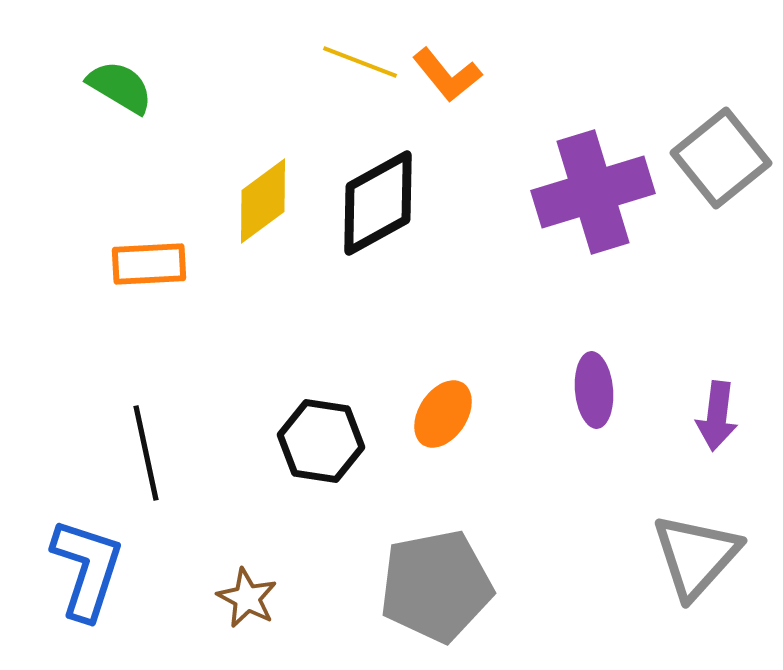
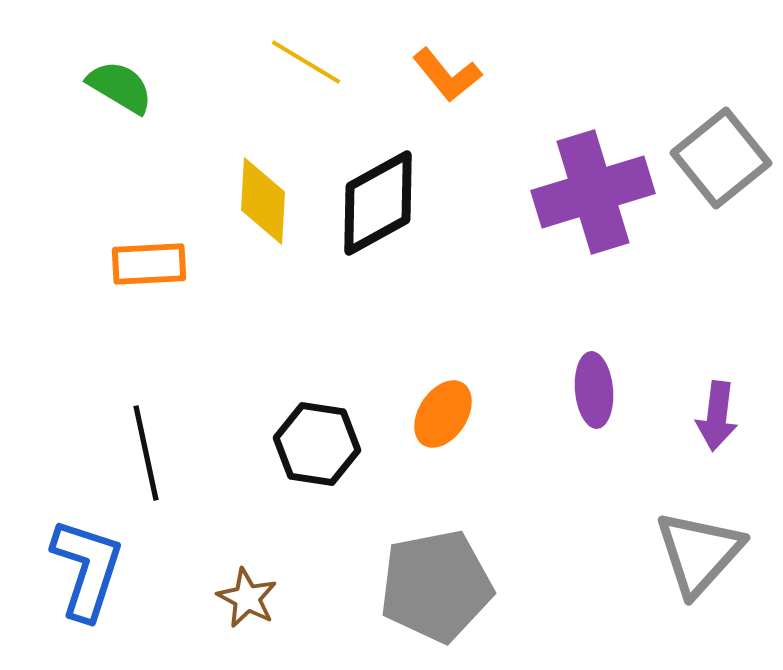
yellow line: moved 54 px left; rotated 10 degrees clockwise
yellow diamond: rotated 50 degrees counterclockwise
black hexagon: moved 4 px left, 3 px down
gray triangle: moved 3 px right, 3 px up
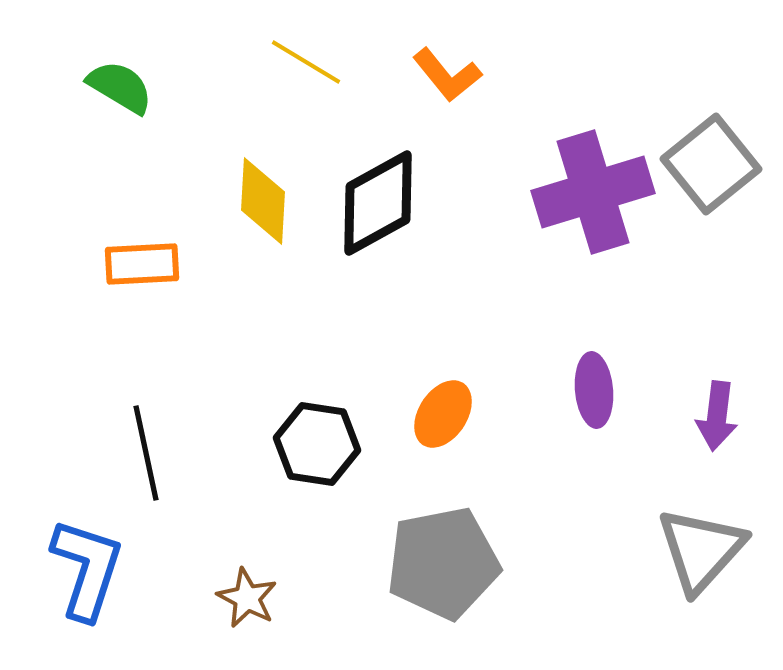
gray square: moved 10 px left, 6 px down
orange rectangle: moved 7 px left
gray triangle: moved 2 px right, 3 px up
gray pentagon: moved 7 px right, 23 px up
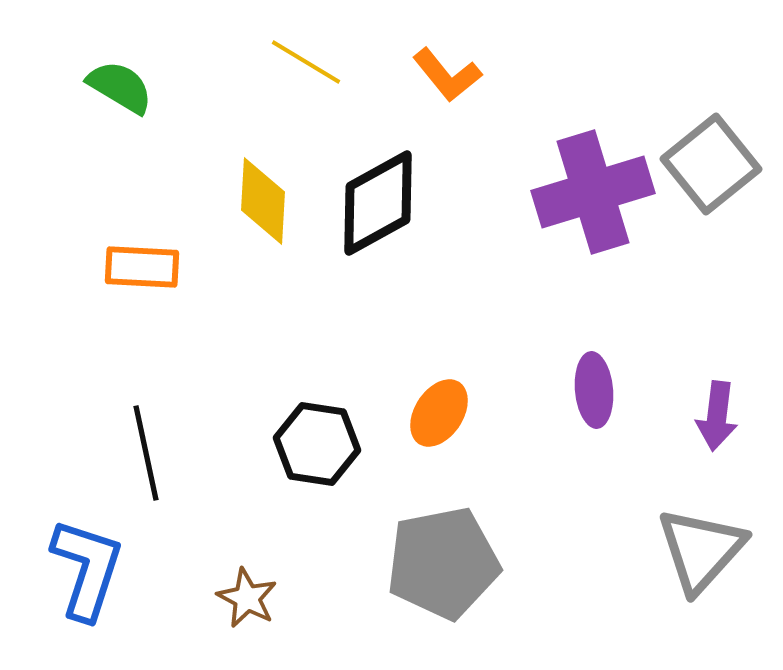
orange rectangle: moved 3 px down; rotated 6 degrees clockwise
orange ellipse: moved 4 px left, 1 px up
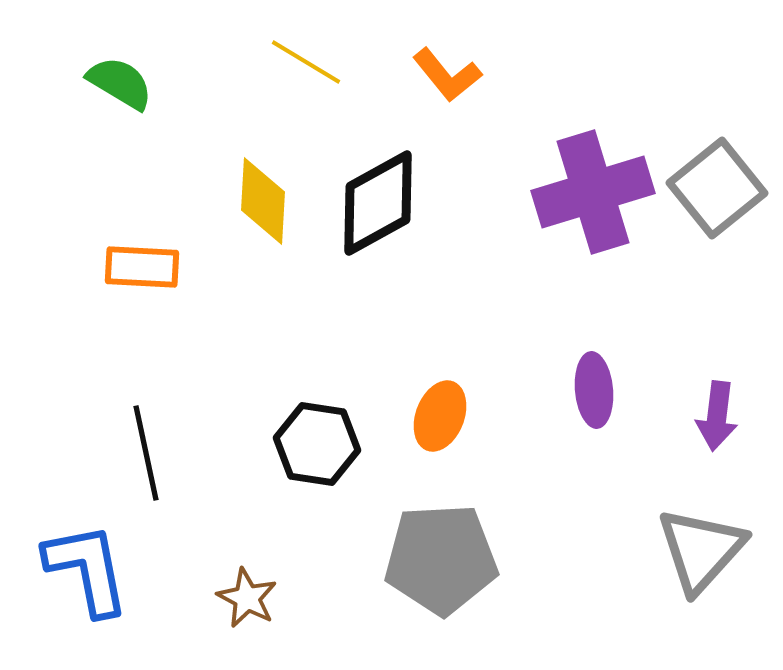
green semicircle: moved 4 px up
gray square: moved 6 px right, 24 px down
orange ellipse: moved 1 px right, 3 px down; rotated 12 degrees counterclockwise
gray pentagon: moved 2 px left, 4 px up; rotated 8 degrees clockwise
blue L-shape: rotated 29 degrees counterclockwise
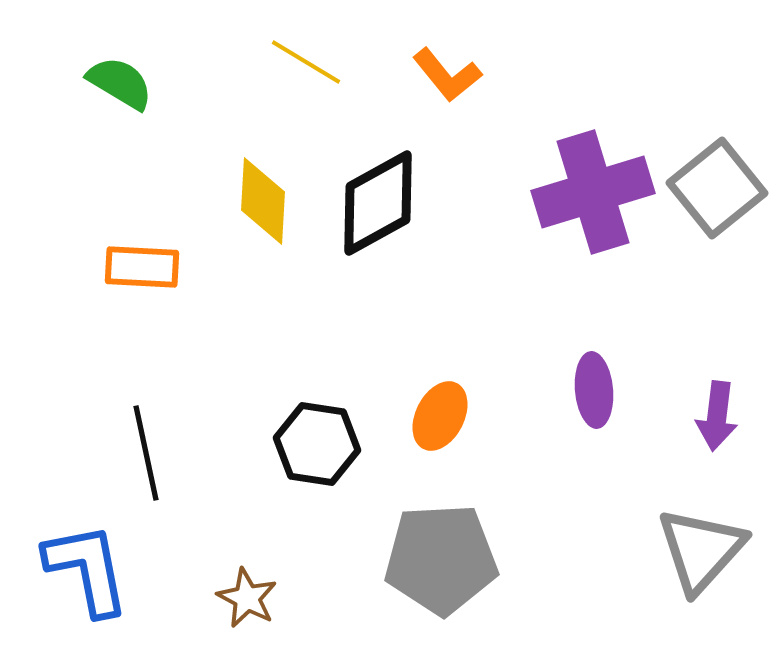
orange ellipse: rotated 6 degrees clockwise
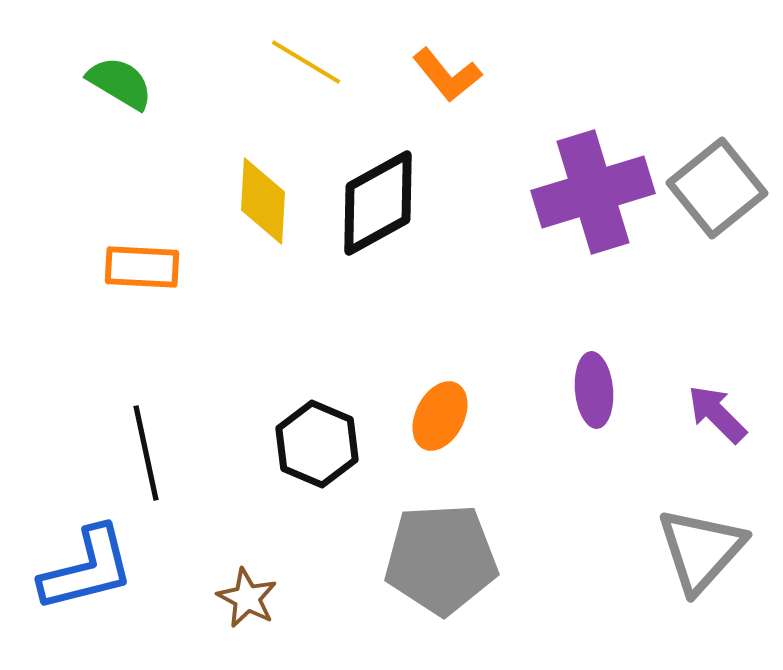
purple arrow: moved 2 px up; rotated 128 degrees clockwise
black hexagon: rotated 14 degrees clockwise
blue L-shape: rotated 87 degrees clockwise
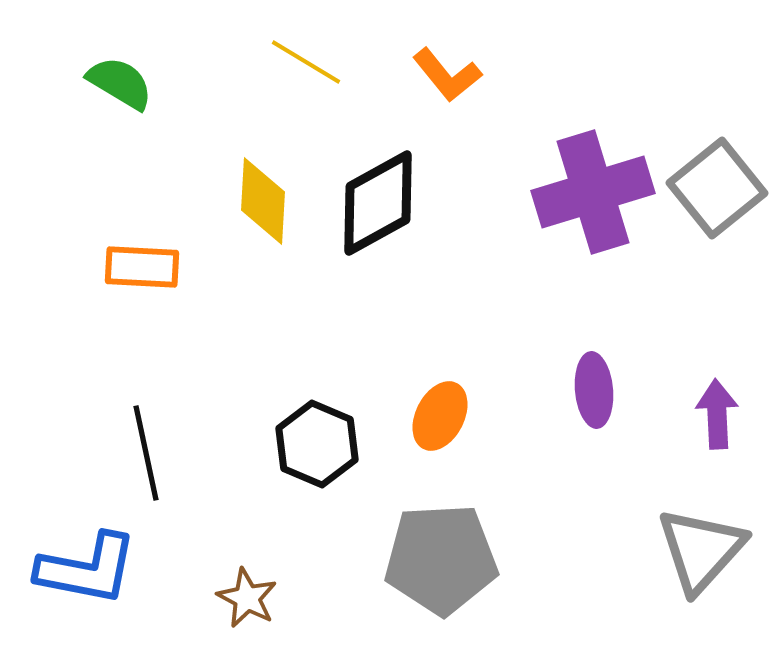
purple arrow: rotated 42 degrees clockwise
blue L-shape: rotated 25 degrees clockwise
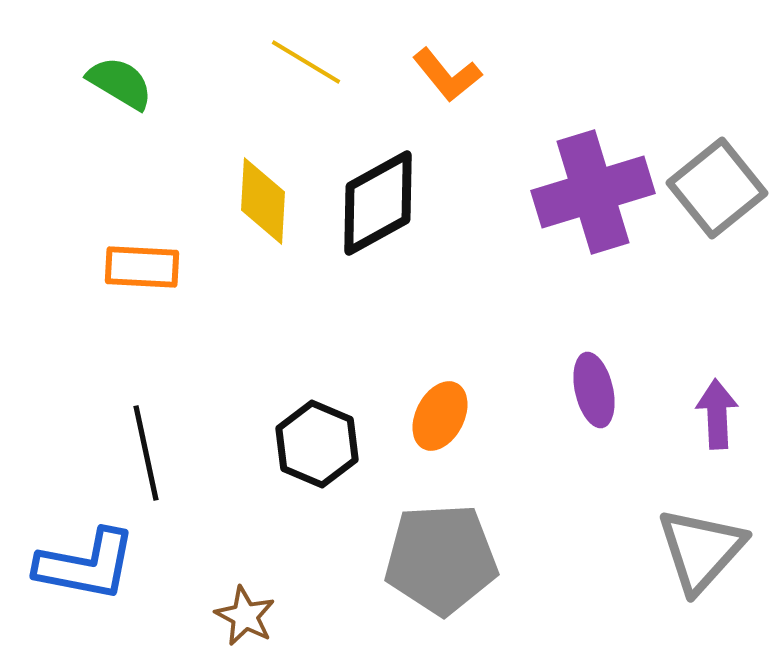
purple ellipse: rotated 8 degrees counterclockwise
blue L-shape: moved 1 px left, 4 px up
brown star: moved 2 px left, 18 px down
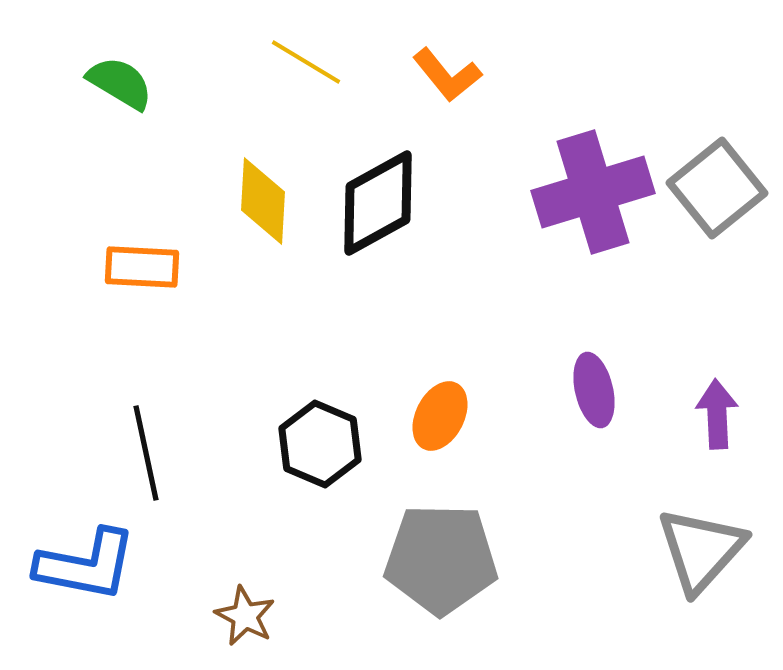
black hexagon: moved 3 px right
gray pentagon: rotated 4 degrees clockwise
